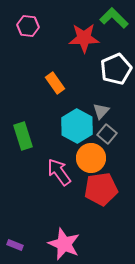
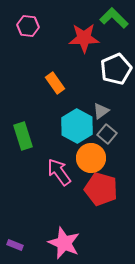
gray triangle: rotated 12 degrees clockwise
red pentagon: rotated 24 degrees clockwise
pink star: moved 1 px up
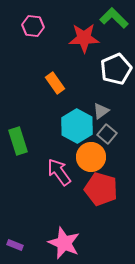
pink hexagon: moved 5 px right
green rectangle: moved 5 px left, 5 px down
orange circle: moved 1 px up
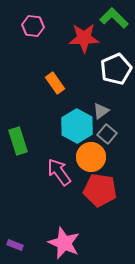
red pentagon: moved 1 px left, 1 px down; rotated 8 degrees counterclockwise
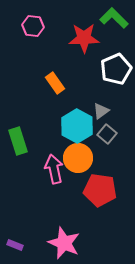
orange circle: moved 13 px left, 1 px down
pink arrow: moved 5 px left, 3 px up; rotated 24 degrees clockwise
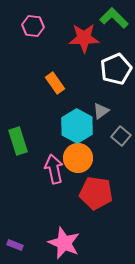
gray square: moved 14 px right, 2 px down
red pentagon: moved 4 px left, 3 px down
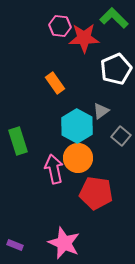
pink hexagon: moved 27 px right
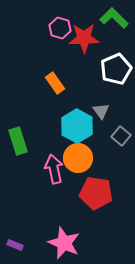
pink hexagon: moved 2 px down; rotated 10 degrees clockwise
gray triangle: rotated 30 degrees counterclockwise
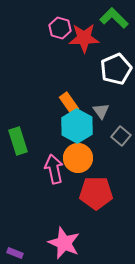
orange rectangle: moved 14 px right, 20 px down
red pentagon: rotated 8 degrees counterclockwise
purple rectangle: moved 8 px down
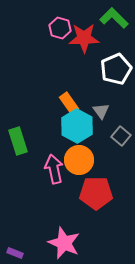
orange circle: moved 1 px right, 2 px down
